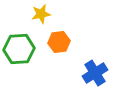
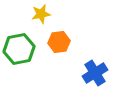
green hexagon: rotated 8 degrees counterclockwise
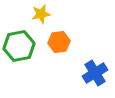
green hexagon: moved 3 px up
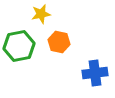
orange hexagon: rotated 20 degrees clockwise
blue cross: rotated 25 degrees clockwise
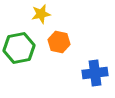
green hexagon: moved 2 px down
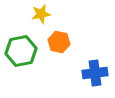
green hexagon: moved 2 px right, 3 px down
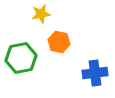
green hexagon: moved 7 px down
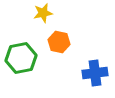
yellow star: moved 2 px right, 1 px up
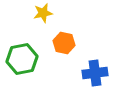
orange hexagon: moved 5 px right, 1 px down
green hexagon: moved 1 px right, 1 px down
